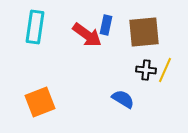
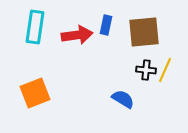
red arrow: moved 10 px left; rotated 44 degrees counterclockwise
orange square: moved 5 px left, 9 px up
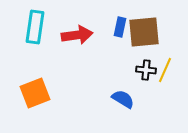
blue rectangle: moved 14 px right, 2 px down
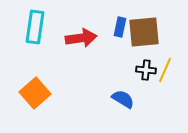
red arrow: moved 4 px right, 3 px down
orange square: rotated 20 degrees counterclockwise
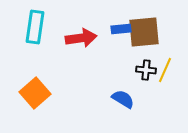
blue rectangle: moved 1 px right, 2 px down; rotated 72 degrees clockwise
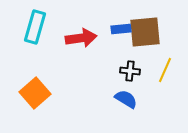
cyan rectangle: rotated 8 degrees clockwise
brown square: moved 1 px right
black cross: moved 16 px left, 1 px down
blue semicircle: moved 3 px right
